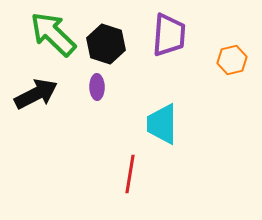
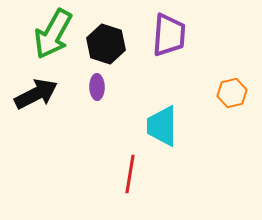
green arrow: rotated 105 degrees counterclockwise
orange hexagon: moved 33 px down
cyan trapezoid: moved 2 px down
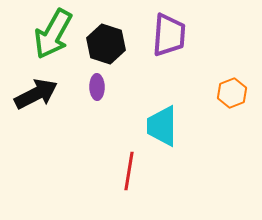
orange hexagon: rotated 8 degrees counterclockwise
red line: moved 1 px left, 3 px up
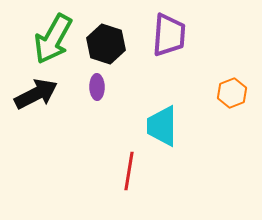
green arrow: moved 5 px down
